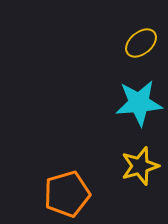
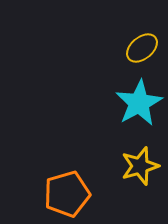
yellow ellipse: moved 1 px right, 5 px down
cyan star: rotated 24 degrees counterclockwise
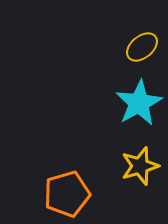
yellow ellipse: moved 1 px up
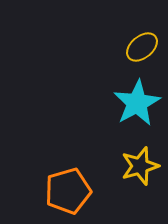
cyan star: moved 2 px left
orange pentagon: moved 1 px right, 3 px up
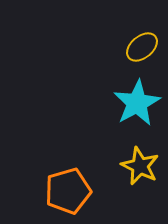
yellow star: rotated 30 degrees counterclockwise
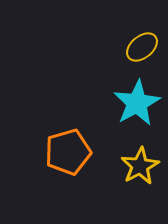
yellow star: rotated 18 degrees clockwise
orange pentagon: moved 39 px up
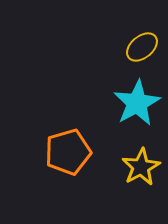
yellow star: moved 1 px right, 1 px down
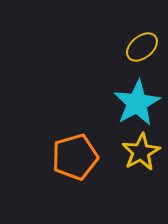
orange pentagon: moved 7 px right, 5 px down
yellow star: moved 15 px up
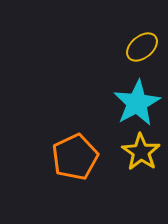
yellow star: rotated 9 degrees counterclockwise
orange pentagon: rotated 9 degrees counterclockwise
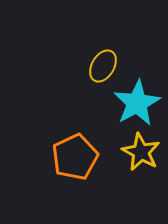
yellow ellipse: moved 39 px left, 19 px down; rotated 20 degrees counterclockwise
yellow star: rotated 6 degrees counterclockwise
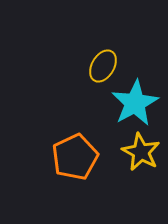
cyan star: moved 2 px left
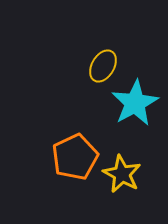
yellow star: moved 19 px left, 22 px down
